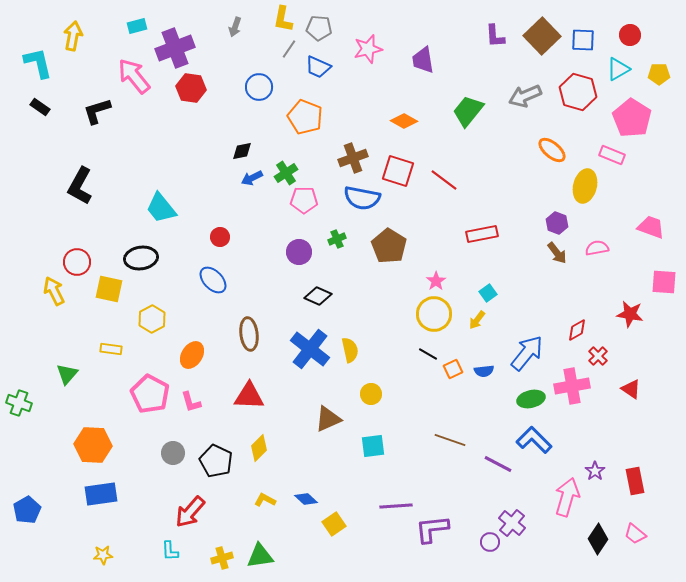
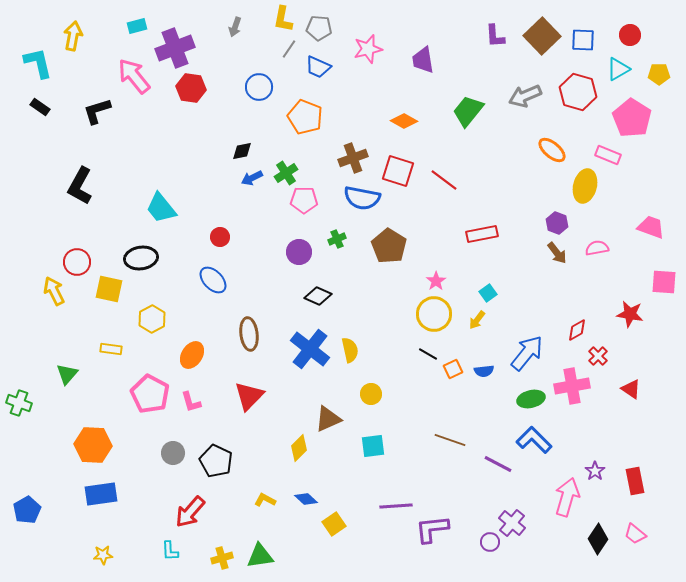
pink rectangle at (612, 155): moved 4 px left
red triangle at (249, 396): rotated 48 degrees counterclockwise
yellow diamond at (259, 448): moved 40 px right
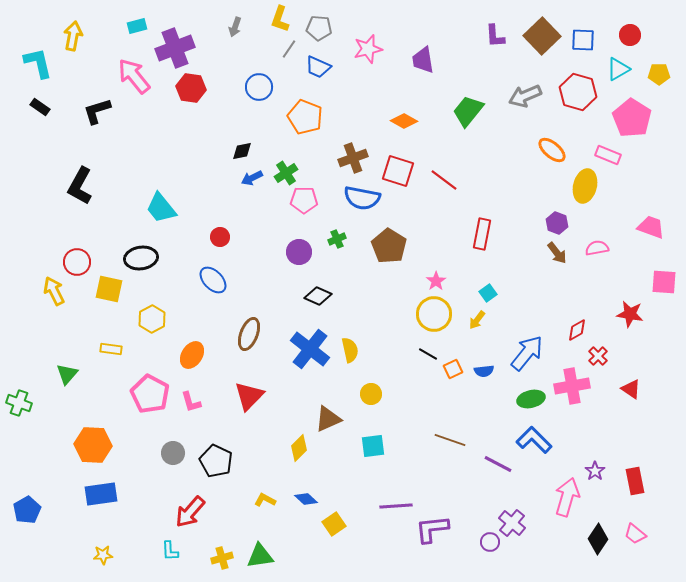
yellow L-shape at (283, 19): moved 3 px left; rotated 8 degrees clockwise
red rectangle at (482, 234): rotated 68 degrees counterclockwise
brown ellipse at (249, 334): rotated 28 degrees clockwise
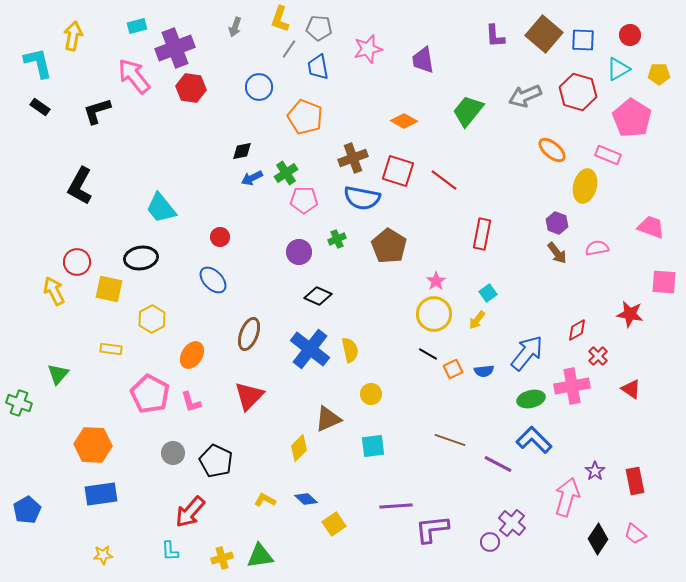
brown square at (542, 36): moved 2 px right, 2 px up; rotated 6 degrees counterclockwise
blue trapezoid at (318, 67): rotated 56 degrees clockwise
green triangle at (67, 374): moved 9 px left
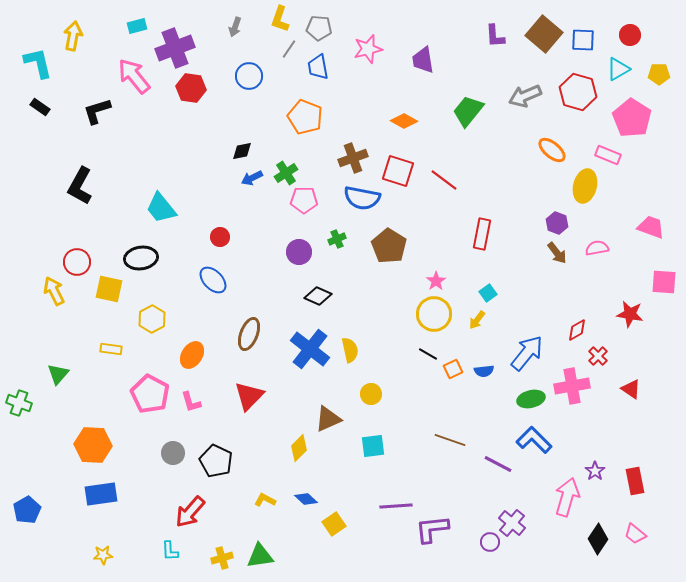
blue circle at (259, 87): moved 10 px left, 11 px up
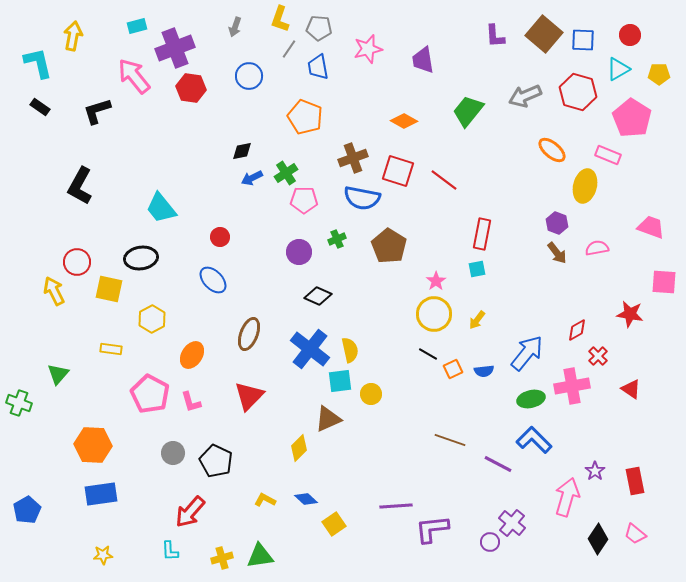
cyan square at (488, 293): moved 11 px left, 24 px up; rotated 24 degrees clockwise
cyan square at (373, 446): moved 33 px left, 65 px up
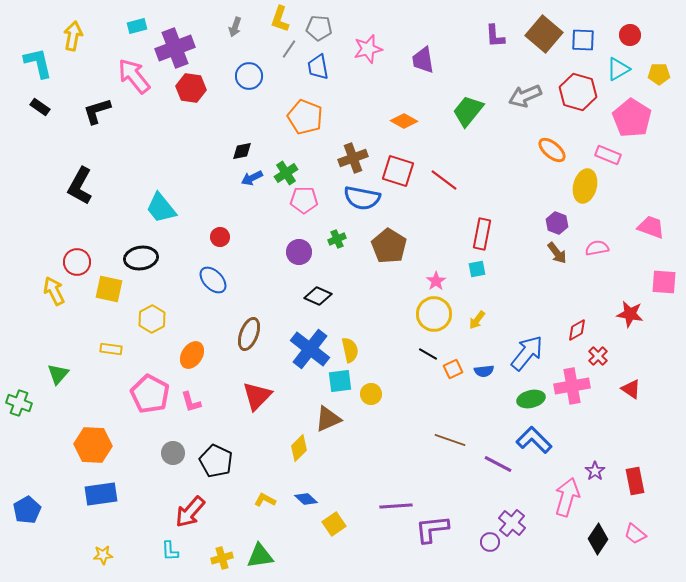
red triangle at (249, 396): moved 8 px right
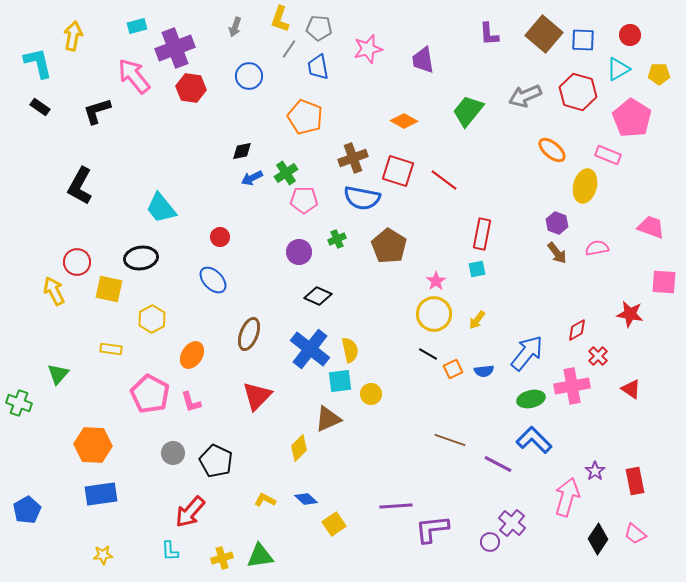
purple L-shape at (495, 36): moved 6 px left, 2 px up
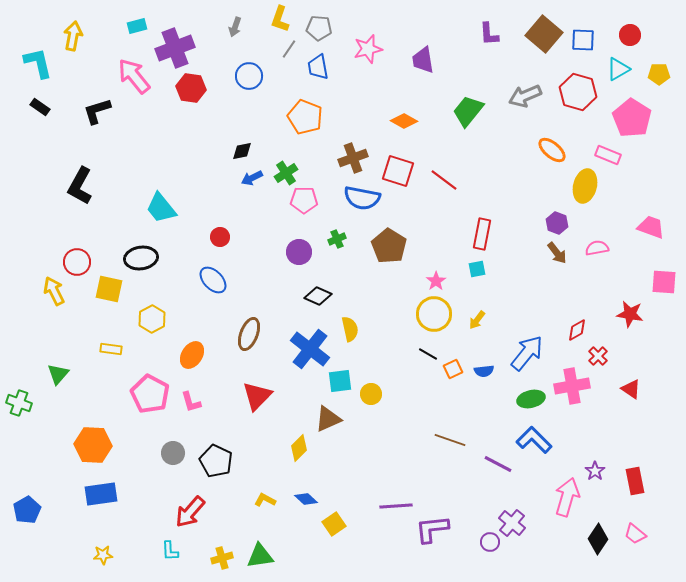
yellow semicircle at (350, 350): moved 21 px up
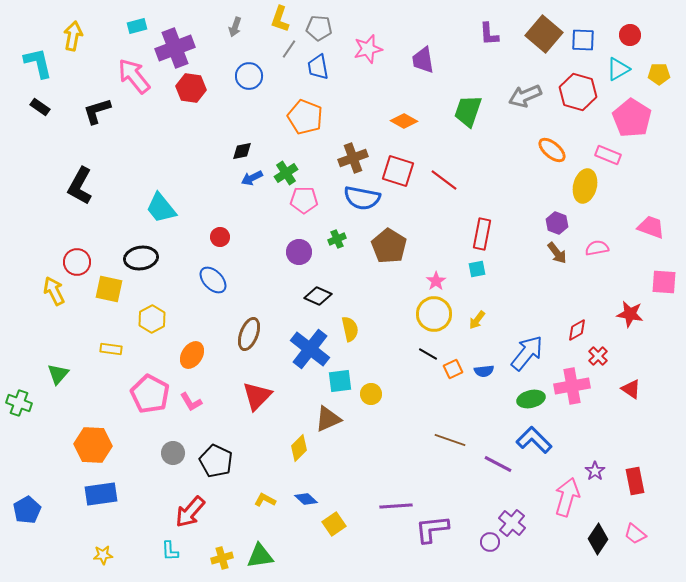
green trapezoid at (468, 111): rotated 20 degrees counterclockwise
pink L-shape at (191, 402): rotated 15 degrees counterclockwise
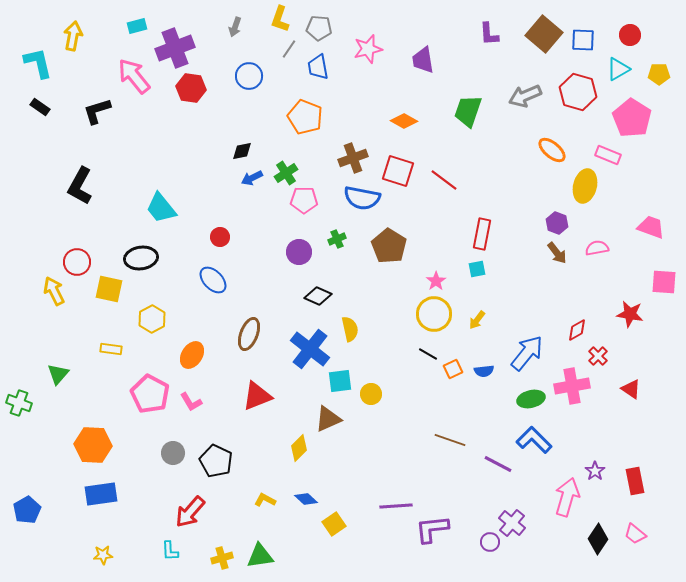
red triangle at (257, 396): rotated 24 degrees clockwise
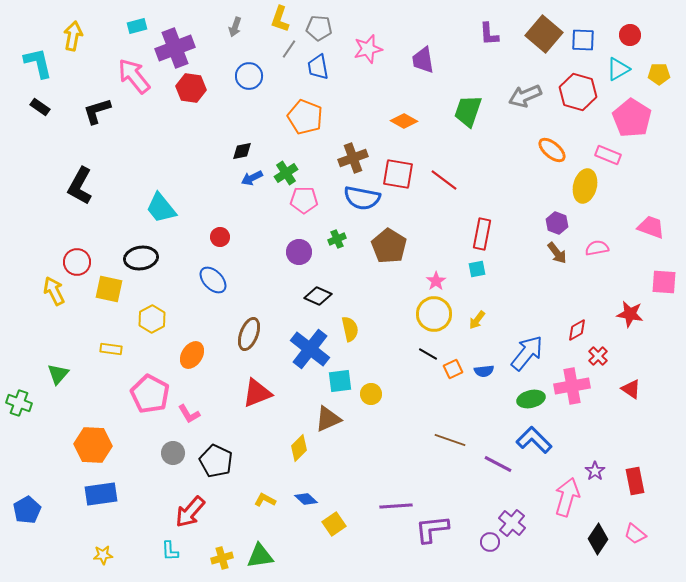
red square at (398, 171): moved 3 px down; rotated 8 degrees counterclockwise
red triangle at (257, 396): moved 3 px up
pink L-shape at (191, 402): moved 2 px left, 12 px down
